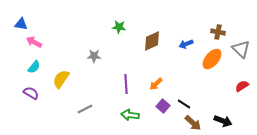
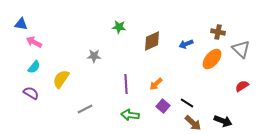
black line: moved 3 px right, 1 px up
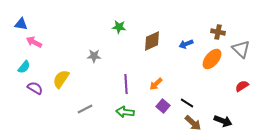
cyan semicircle: moved 10 px left
purple semicircle: moved 4 px right, 5 px up
green arrow: moved 5 px left, 3 px up
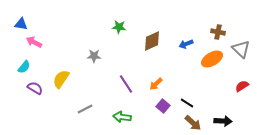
orange ellipse: rotated 20 degrees clockwise
purple line: rotated 30 degrees counterclockwise
green arrow: moved 3 px left, 5 px down
black arrow: rotated 18 degrees counterclockwise
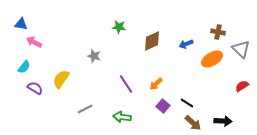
gray star: rotated 16 degrees clockwise
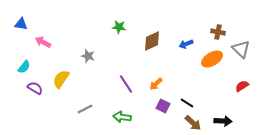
pink arrow: moved 9 px right
gray star: moved 6 px left
purple square: rotated 16 degrees counterclockwise
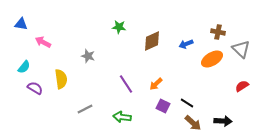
yellow semicircle: rotated 138 degrees clockwise
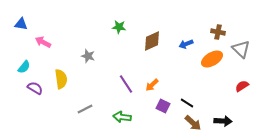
orange arrow: moved 4 px left, 1 px down
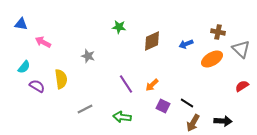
purple semicircle: moved 2 px right, 2 px up
brown arrow: rotated 78 degrees clockwise
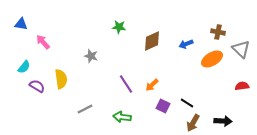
pink arrow: rotated 21 degrees clockwise
gray star: moved 3 px right
red semicircle: rotated 24 degrees clockwise
